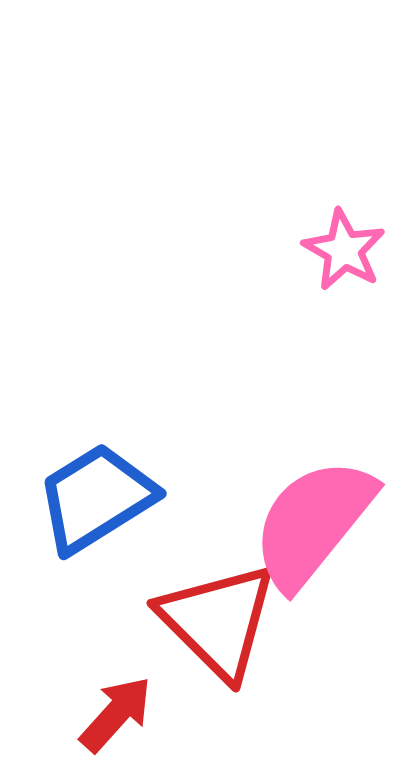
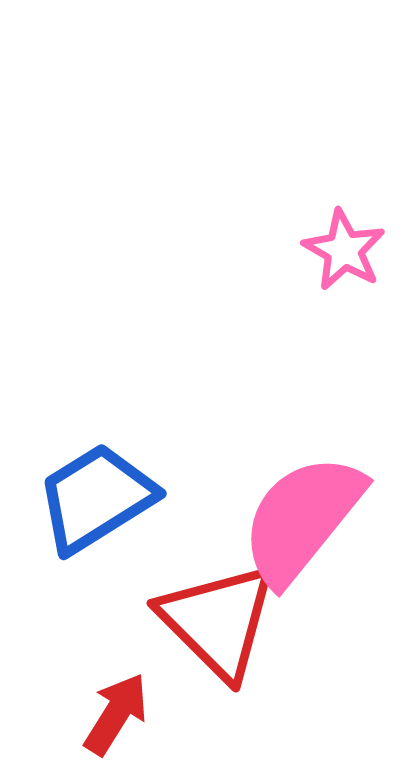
pink semicircle: moved 11 px left, 4 px up
red arrow: rotated 10 degrees counterclockwise
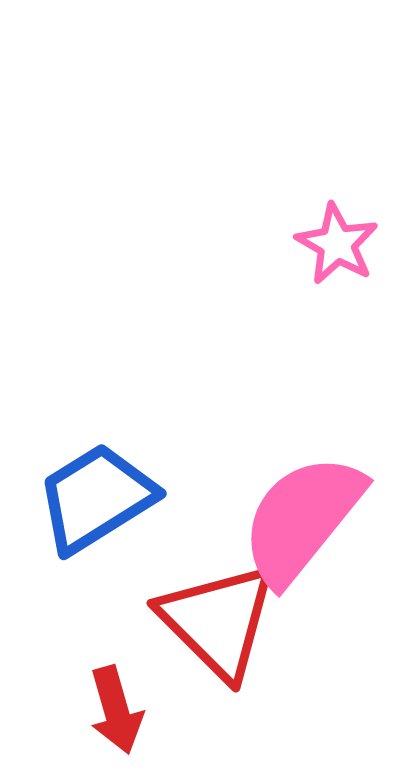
pink star: moved 7 px left, 6 px up
red arrow: moved 4 px up; rotated 132 degrees clockwise
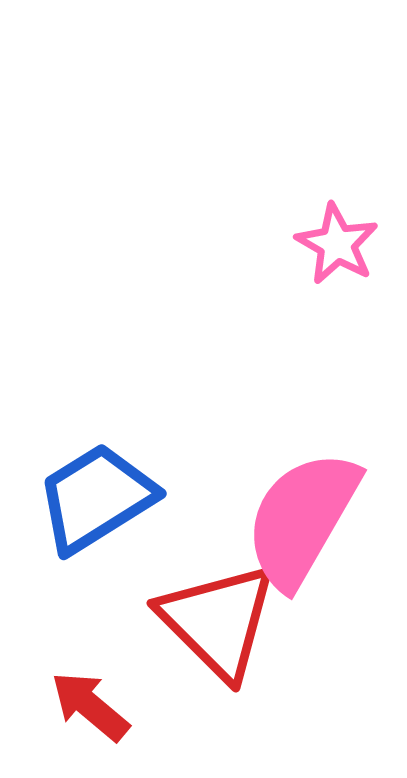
pink semicircle: rotated 9 degrees counterclockwise
red arrow: moved 26 px left, 4 px up; rotated 146 degrees clockwise
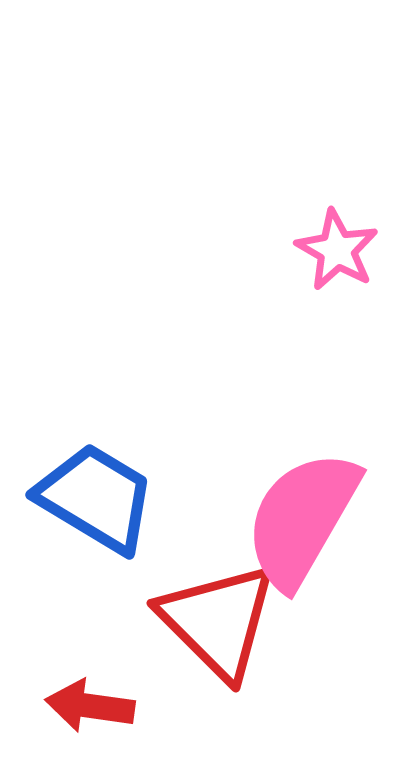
pink star: moved 6 px down
blue trapezoid: rotated 63 degrees clockwise
red arrow: rotated 32 degrees counterclockwise
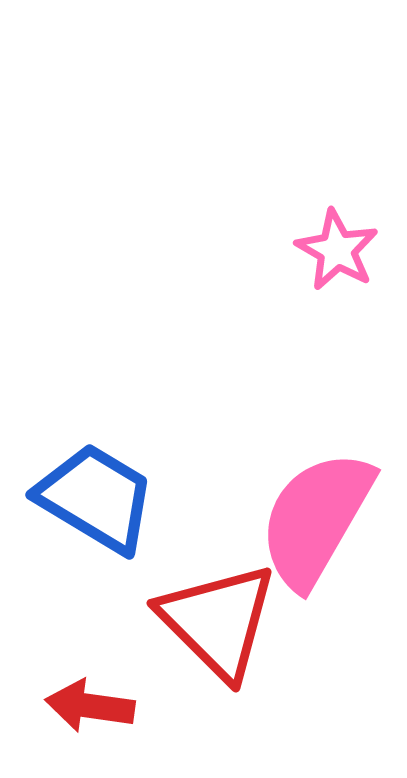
pink semicircle: moved 14 px right
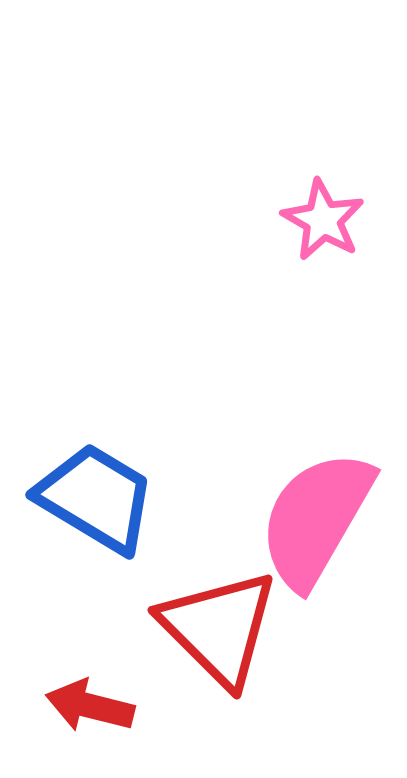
pink star: moved 14 px left, 30 px up
red triangle: moved 1 px right, 7 px down
red arrow: rotated 6 degrees clockwise
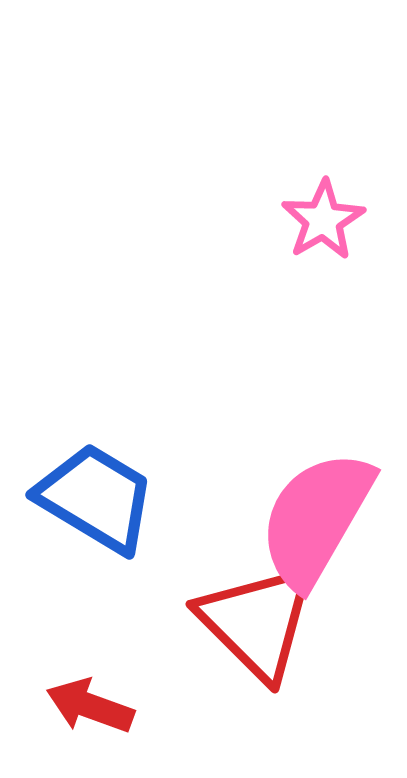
pink star: rotated 12 degrees clockwise
red triangle: moved 38 px right, 6 px up
red arrow: rotated 6 degrees clockwise
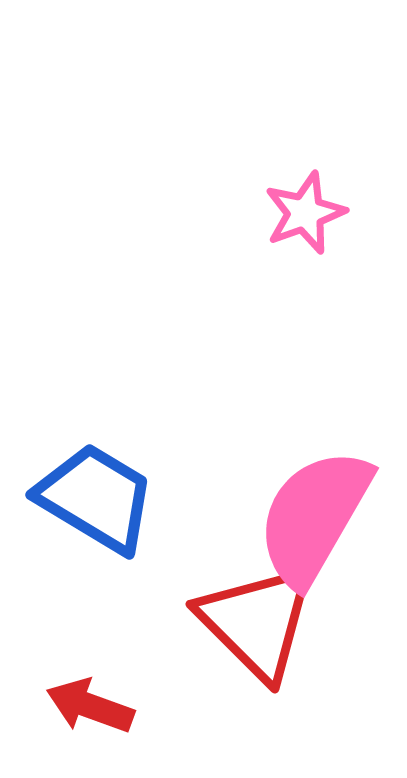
pink star: moved 18 px left, 7 px up; rotated 10 degrees clockwise
pink semicircle: moved 2 px left, 2 px up
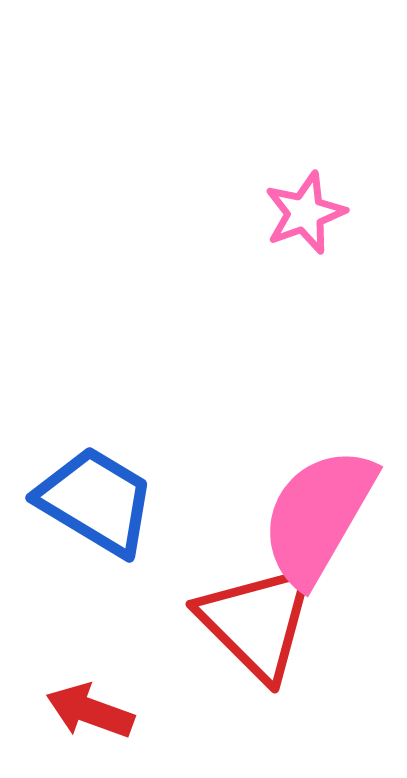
blue trapezoid: moved 3 px down
pink semicircle: moved 4 px right, 1 px up
red arrow: moved 5 px down
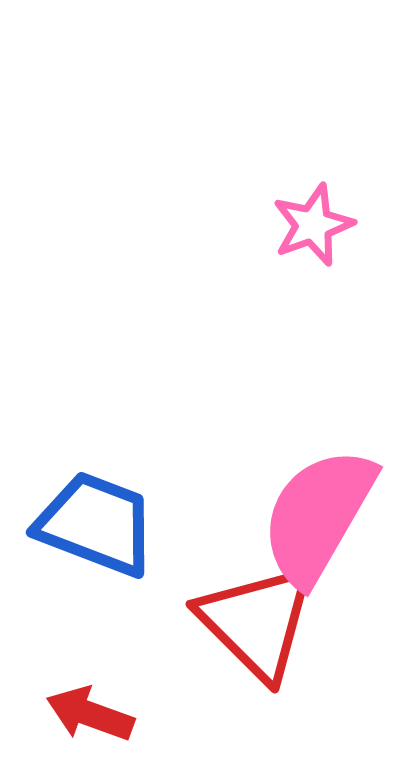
pink star: moved 8 px right, 12 px down
blue trapezoid: moved 23 px down; rotated 10 degrees counterclockwise
red arrow: moved 3 px down
